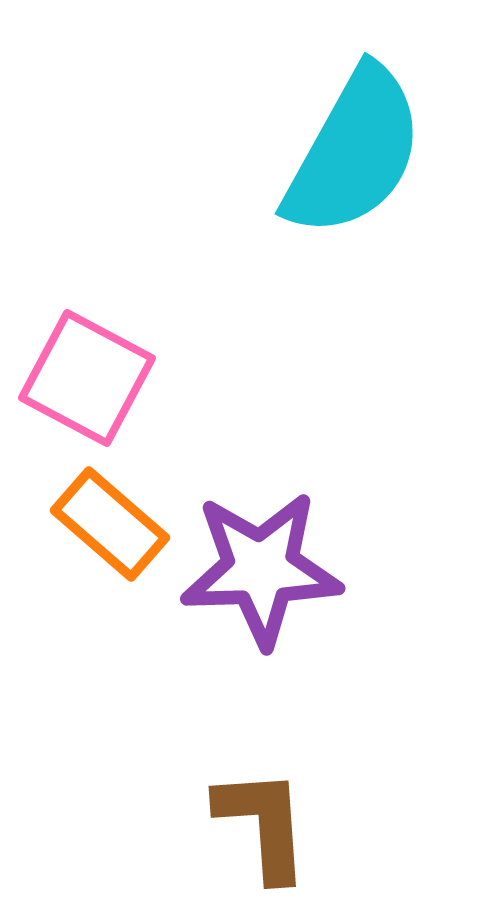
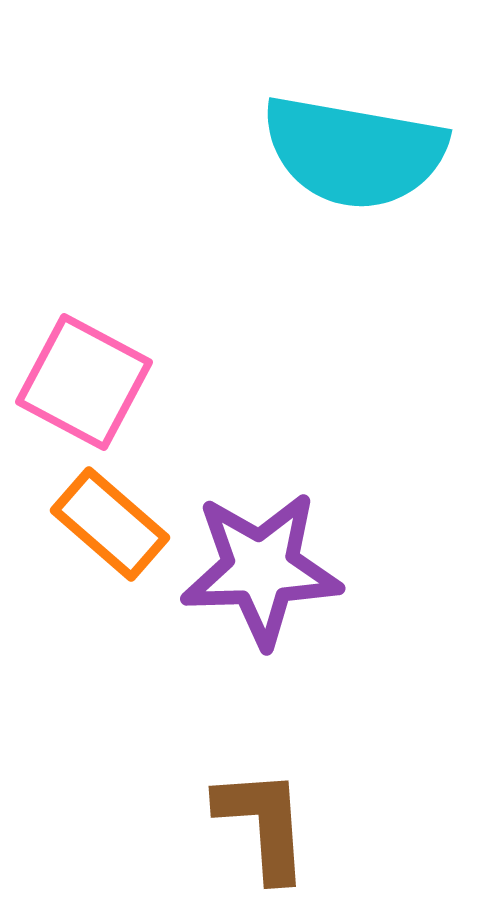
cyan semicircle: rotated 71 degrees clockwise
pink square: moved 3 px left, 4 px down
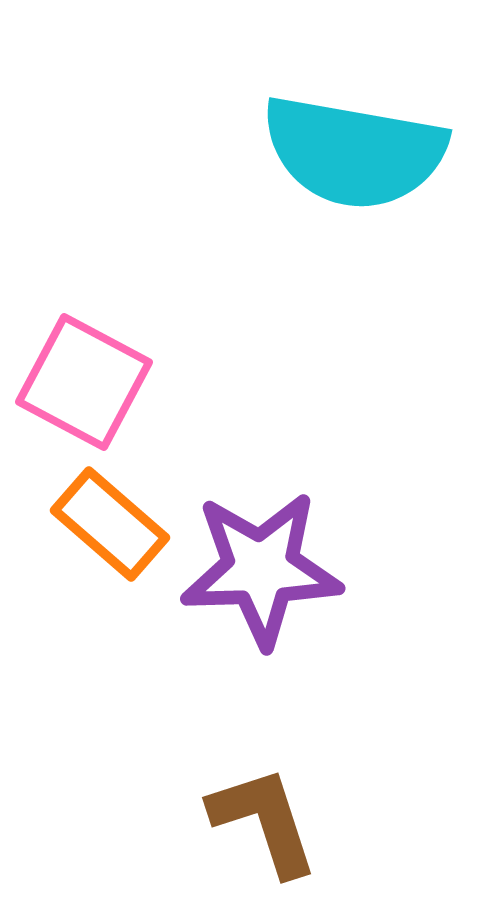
brown L-shape: moved 1 px right, 3 px up; rotated 14 degrees counterclockwise
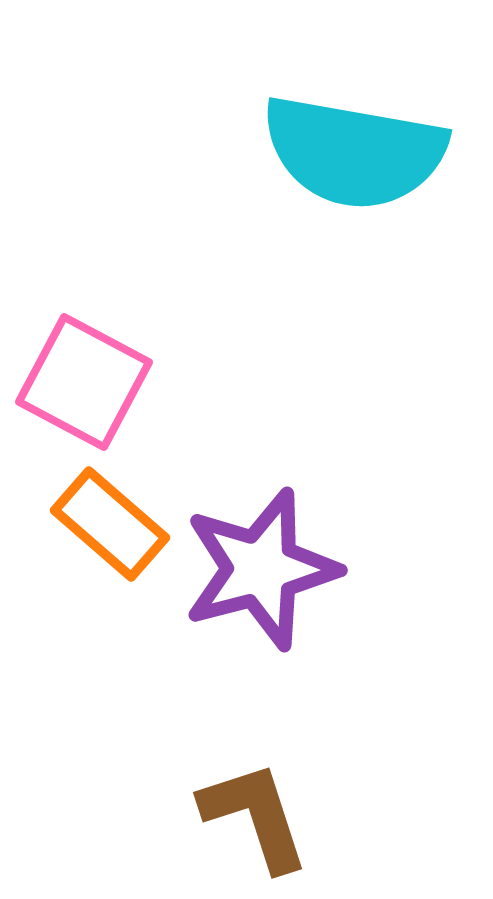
purple star: rotated 13 degrees counterclockwise
brown L-shape: moved 9 px left, 5 px up
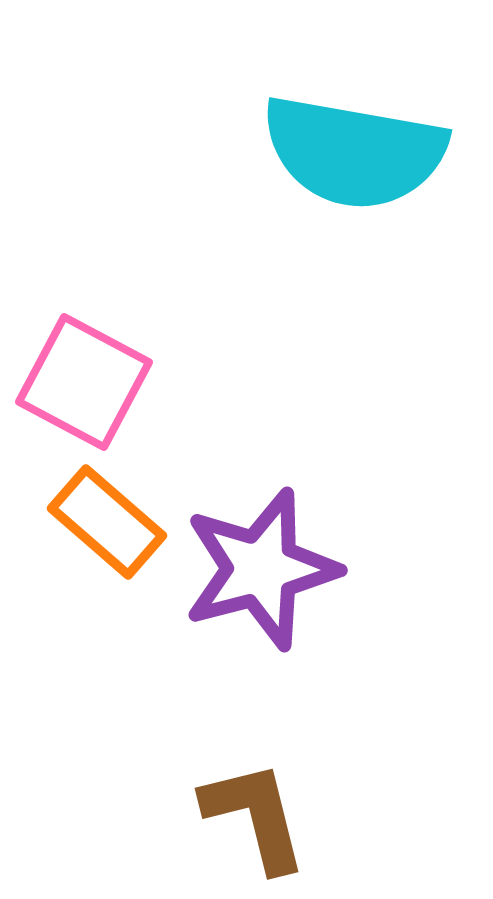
orange rectangle: moved 3 px left, 2 px up
brown L-shape: rotated 4 degrees clockwise
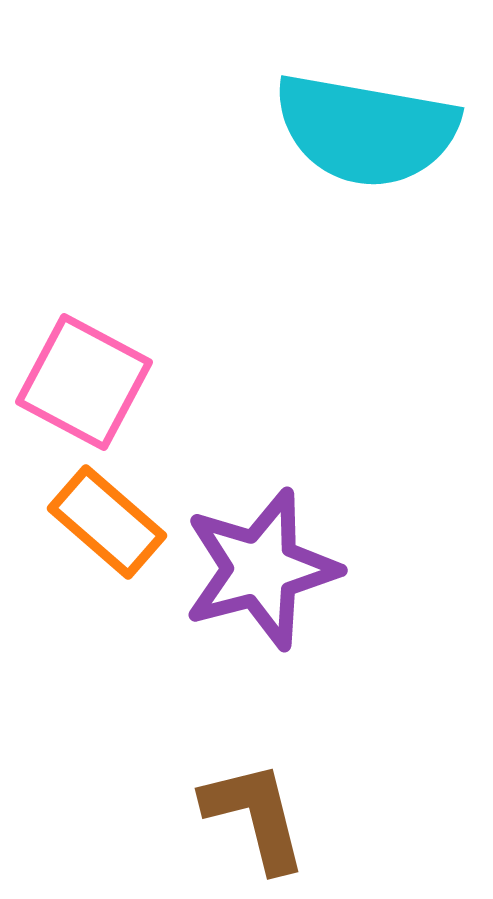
cyan semicircle: moved 12 px right, 22 px up
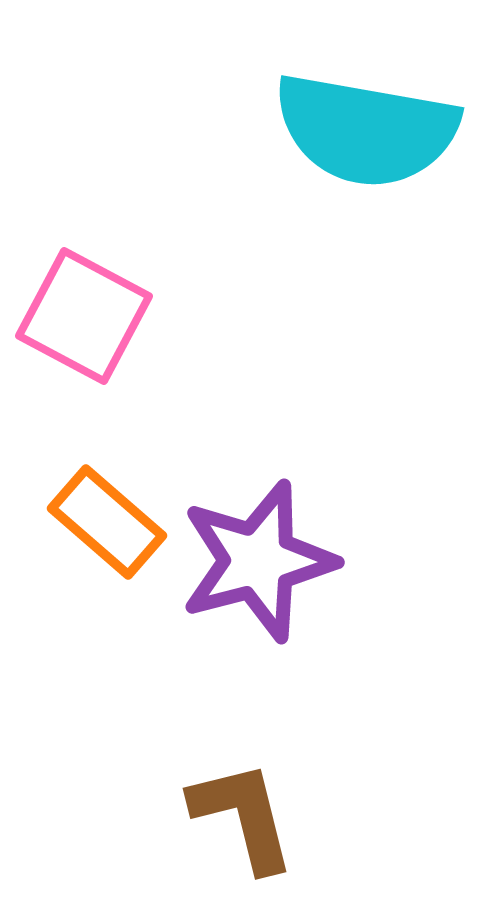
pink square: moved 66 px up
purple star: moved 3 px left, 8 px up
brown L-shape: moved 12 px left
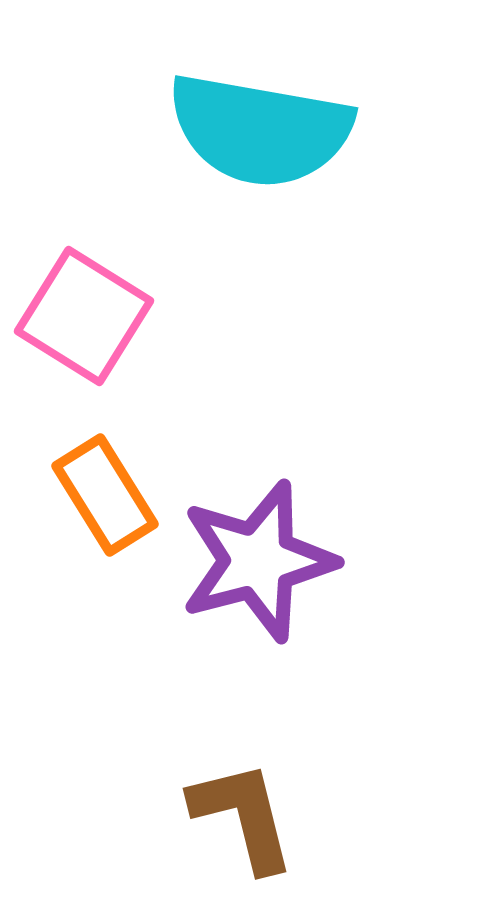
cyan semicircle: moved 106 px left
pink square: rotated 4 degrees clockwise
orange rectangle: moved 2 px left, 27 px up; rotated 17 degrees clockwise
